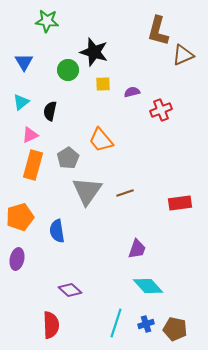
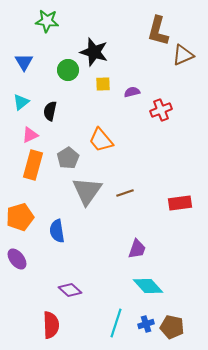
purple ellipse: rotated 50 degrees counterclockwise
brown pentagon: moved 3 px left, 2 px up
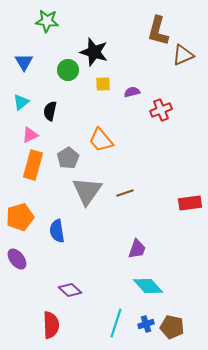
red rectangle: moved 10 px right
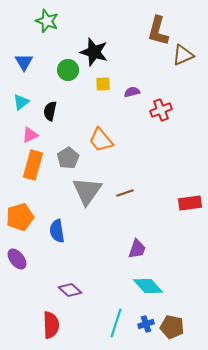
green star: rotated 15 degrees clockwise
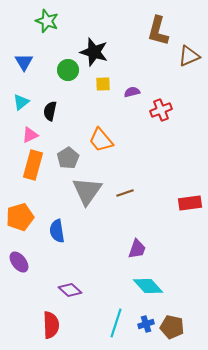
brown triangle: moved 6 px right, 1 px down
purple ellipse: moved 2 px right, 3 px down
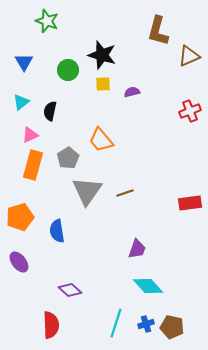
black star: moved 8 px right, 3 px down
red cross: moved 29 px right, 1 px down
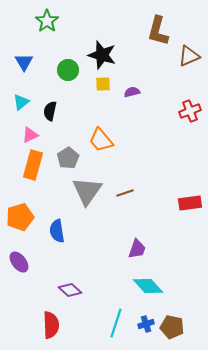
green star: rotated 15 degrees clockwise
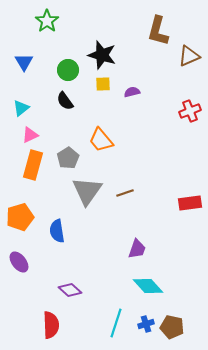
cyan triangle: moved 6 px down
black semicircle: moved 15 px right, 10 px up; rotated 48 degrees counterclockwise
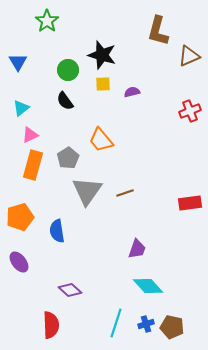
blue triangle: moved 6 px left
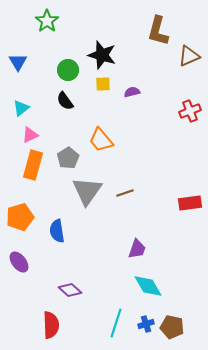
cyan diamond: rotated 12 degrees clockwise
